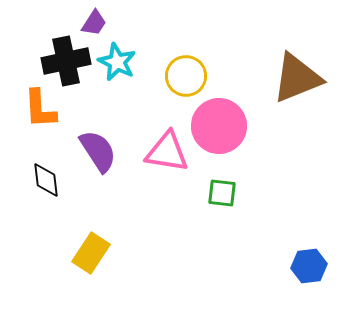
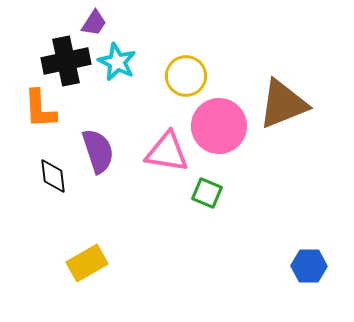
brown triangle: moved 14 px left, 26 px down
purple semicircle: rotated 15 degrees clockwise
black diamond: moved 7 px right, 4 px up
green square: moved 15 px left; rotated 16 degrees clockwise
yellow rectangle: moved 4 px left, 10 px down; rotated 27 degrees clockwise
blue hexagon: rotated 8 degrees clockwise
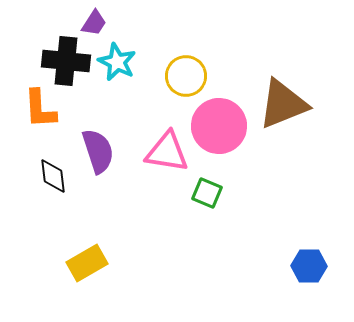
black cross: rotated 18 degrees clockwise
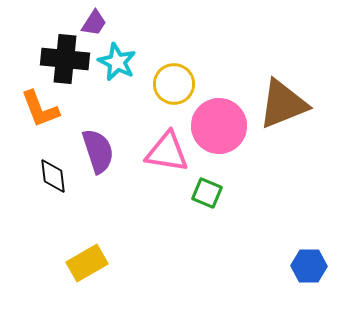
black cross: moved 1 px left, 2 px up
yellow circle: moved 12 px left, 8 px down
orange L-shape: rotated 18 degrees counterclockwise
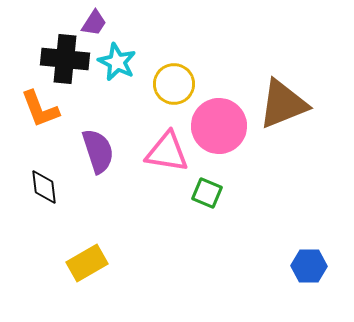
black diamond: moved 9 px left, 11 px down
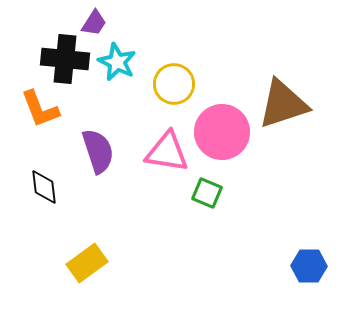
brown triangle: rotated 4 degrees clockwise
pink circle: moved 3 px right, 6 px down
yellow rectangle: rotated 6 degrees counterclockwise
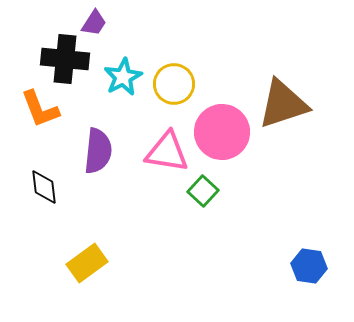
cyan star: moved 6 px right, 15 px down; rotated 18 degrees clockwise
purple semicircle: rotated 24 degrees clockwise
green square: moved 4 px left, 2 px up; rotated 20 degrees clockwise
blue hexagon: rotated 8 degrees clockwise
